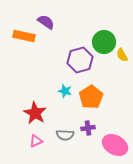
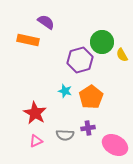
orange rectangle: moved 4 px right, 4 px down
green circle: moved 2 px left
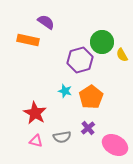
purple cross: rotated 32 degrees counterclockwise
gray semicircle: moved 3 px left, 2 px down; rotated 12 degrees counterclockwise
pink triangle: rotated 40 degrees clockwise
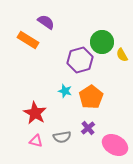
orange rectangle: rotated 20 degrees clockwise
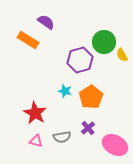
green circle: moved 2 px right
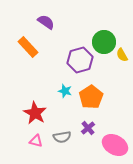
orange rectangle: moved 7 px down; rotated 15 degrees clockwise
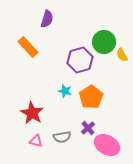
purple semicircle: moved 1 px right, 3 px up; rotated 72 degrees clockwise
red star: moved 3 px left
pink ellipse: moved 8 px left
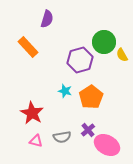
purple cross: moved 2 px down
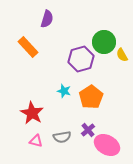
purple hexagon: moved 1 px right, 1 px up
cyan star: moved 1 px left
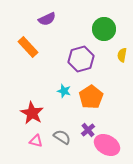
purple semicircle: rotated 48 degrees clockwise
green circle: moved 13 px up
yellow semicircle: rotated 40 degrees clockwise
gray semicircle: rotated 138 degrees counterclockwise
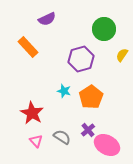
yellow semicircle: rotated 24 degrees clockwise
pink triangle: rotated 32 degrees clockwise
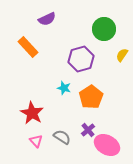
cyan star: moved 3 px up
